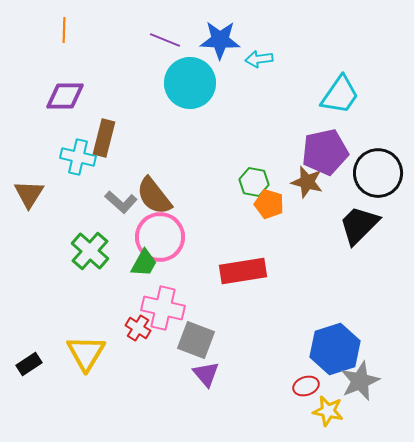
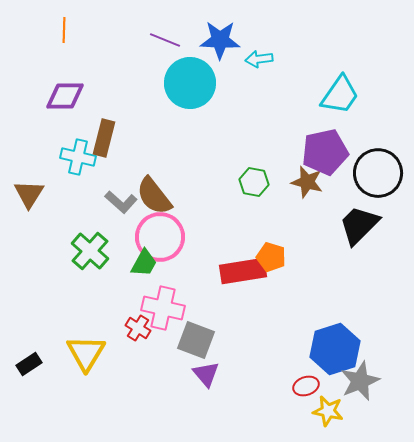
orange pentagon: moved 2 px right, 53 px down
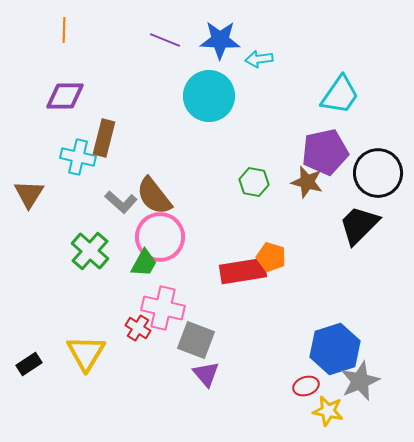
cyan circle: moved 19 px right, 13 px down
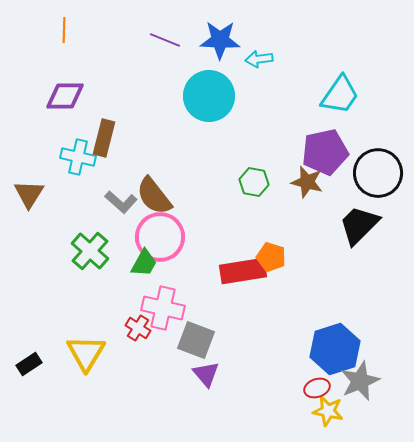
red ellipse: moved 11 px right, 2 px down
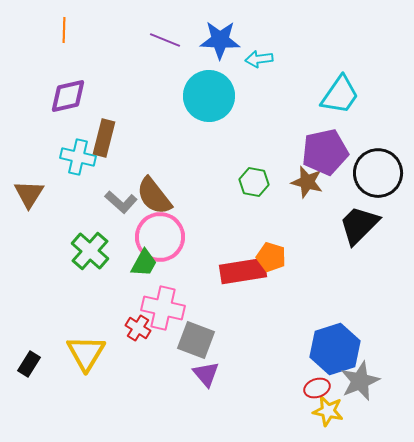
purple diamond: moved 3 px right; rotated 12 degrees counterclockwise
black rectangle: rotated 25 degrees counterclockwise
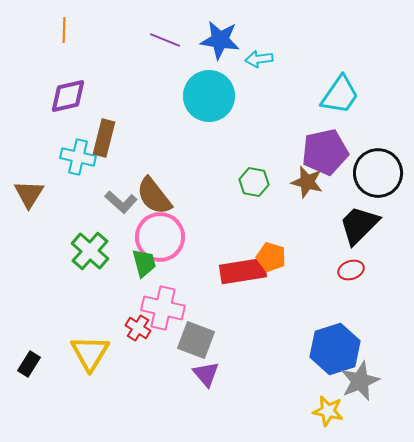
blue star: rotated 6 degrees clockwise
green trapezoid: rotated 44 degrees counterclockwise
yellow triangle: moved 4 px right
red ellipse: moved 34 px right, 118 px up
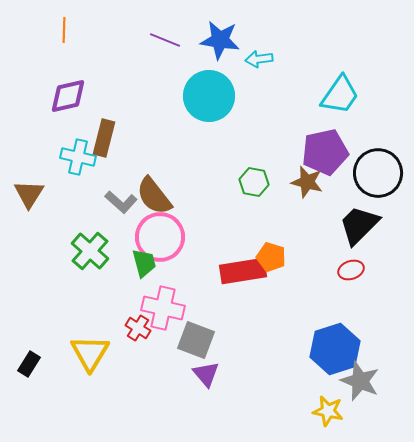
gray star: rotated 27 degrees counterclockwise
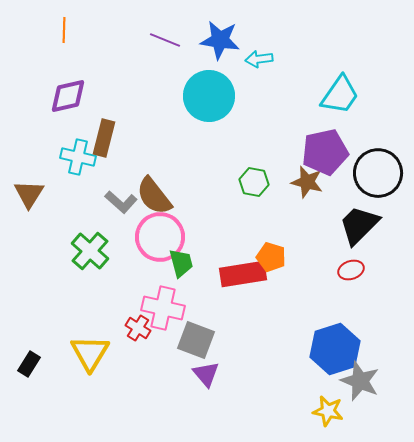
green trapezoid: moved 37 px right
red rectangle: moved 3 px down
